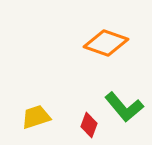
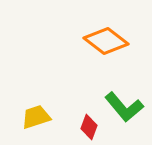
orange diamond: moved 2 px up; rotated 18 degrees clockwise
red diamond: moved 2 px down
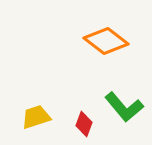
red diamond: moved 5 px left, 3 px up
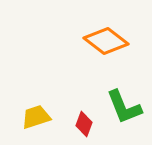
green L-shape: rotated 18 degrees clockwise
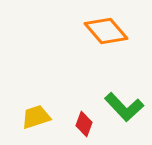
orange diamond: moved 10 px up; rotated 12 degrees clockwise
green L-shape: rotated 21 degrees counterclockwise
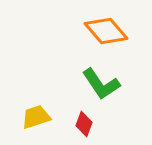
green L-shape: moved 23 px left, 23 px up; rotated 9 degrees clockwise
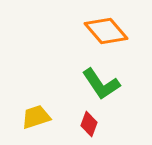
red diamond: moved 5 px right
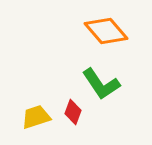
red diamond: moved 16 px left, 12 px up
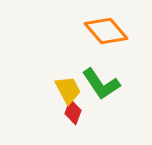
yellow trapezoid: moved 32 px right, 27 px up; rotated 80 degrees clockwise
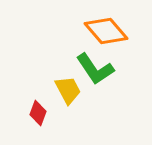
green L-shape: moved 6 px left, 15 px up
red diamond: moved 35 px left, 1 px down
